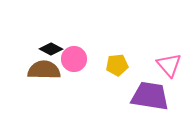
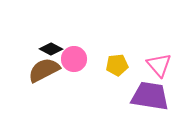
pink triangle: moved 10 px left
brown semicircle: rotated 28 degrees counterclockwise
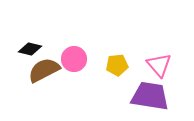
black diamond: moved 21 px left; rotated 15 degrees counterclockwise
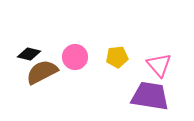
black diamond: moved 1 px left, 5 px down
pink circle: moved 1 px right, 2 px up
yellow pentagon: moved 8 px up
brown semicircle: moved 2 px left, 2 px down
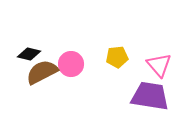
pink circle: moved 4 px left, 7 px down
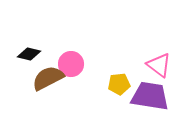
yellow pentagon: moved 2 px right, 27 px down
pink triangle: rotated 12 degrees counterclockwise
brown semicircle: moved 6 px right, 6 px down
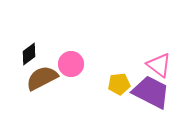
black diamond: rotated 50 degrees counterclockwise
brown semicircle: moved 6 px left
purple trapezoid: moved 1 px right, 4 px up; rotated 18 degrees clockwise
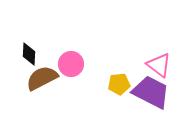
black diamond: rotated 50 degrees counterclockwise
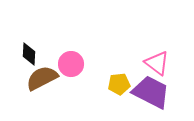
pink triangle: moved 2 px left, 2 px up
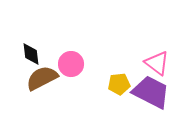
black diamond: moved 2 px right; rotated 10 degrees counterclockwise
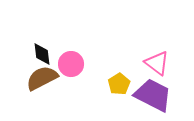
black diamond: moved 11 px right
yellow pentagon: rotated 25 degrees counterclockwise
purple trapezoid: moved 2 px right, 3 px down
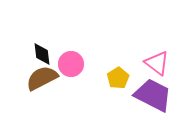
yellow pentagon: moved 1 px left, 6 px up
